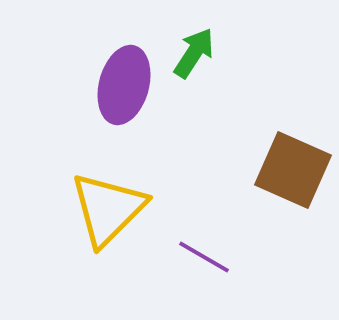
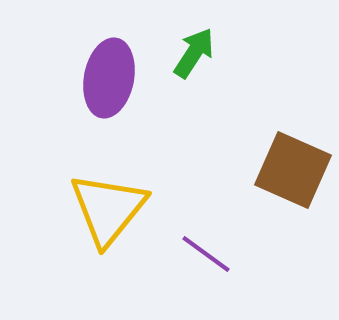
purple ellipse: moved 15 px left, 7 px up; rotated 4 degrees counterclockwise
yellow triangle: rotated 6 degrees counterclockwise
purple line: moved 2 px right, 3 px up; rotated 6 degrees clockwise
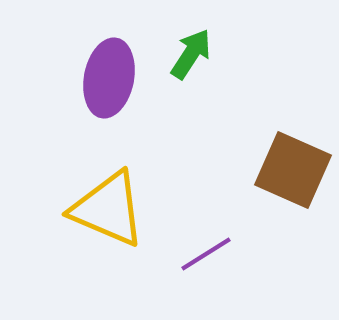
green arrow: moved 3 px left, 1 px down
yellow triangle: rotated 46 degrees counterclockwise
purple line: rotated 68 degrees counterclockwise
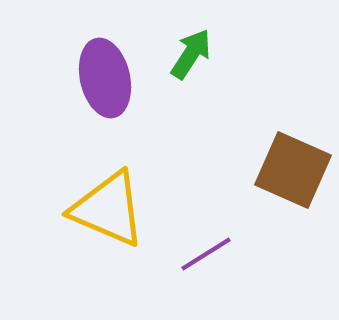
purple ellipse: moved 4 px left; rotated 24 degrees counterclockwise
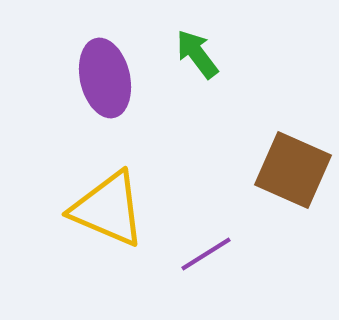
green arrow: moved 6 px right; rotated 70 degrees counterclockwise
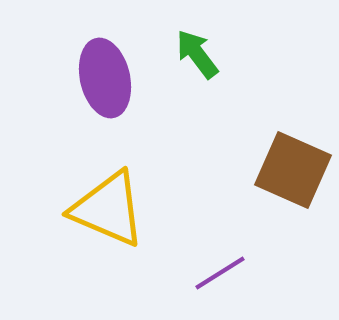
purple line: moved 14 px right, 19 px down
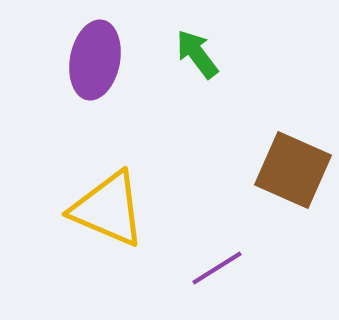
purple ellipse: moved 10 px left, 18 px up; rotated 24 degrees clockwise
purple line: moved 3 px left, 5 px up
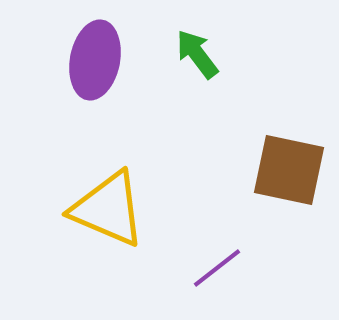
brown square: moved 4 px left; rotated 12 degrees counterclockwise
purple line: rotated 6 degrees counterclockwise
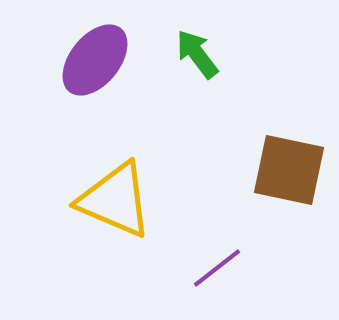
purple ellipse: rotated 28 degrees clockwise
yellow triangle: moved 7 px right, 9 px up
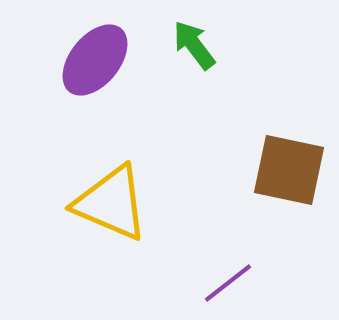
green arrow: moved 3 px left, 9 px up
yellow triangle: moved 4 px left, 3 px down
purple line: moved 11 px right, 15 px down
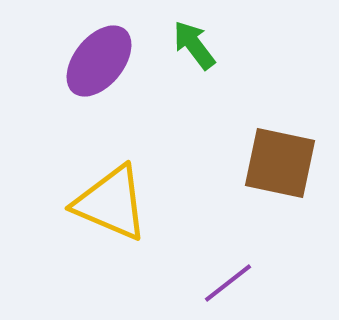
purple ellipse: moved 4 px right, 1 px down
brown square: moved 9 px left, 7 px up
